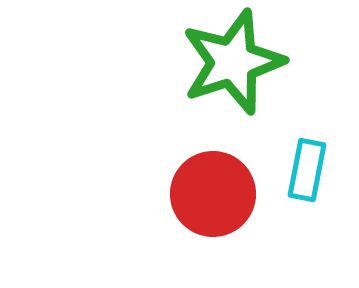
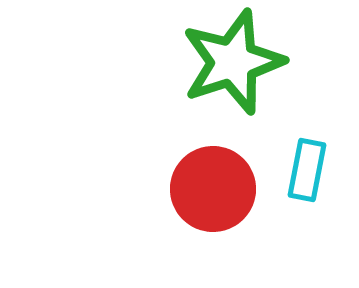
red circle: moved 5 px up
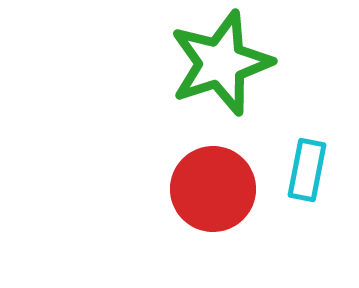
green star: moved 12 px left, 1 px down
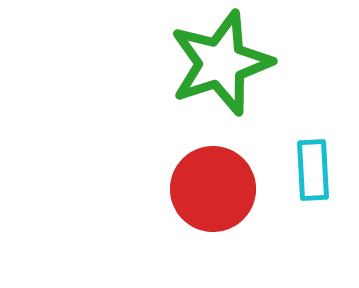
cyan rectangle: moved 6 px right; rotated 14 degrees counterclockwise
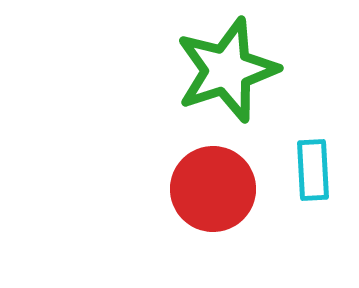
green star: moved 6 px right, 7 px down
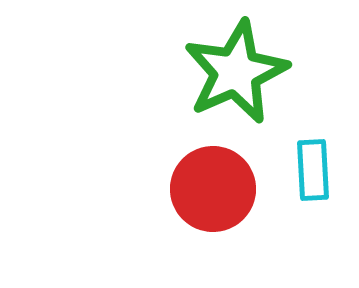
green star: moved 9 px right, 2 px down; rotated 6 degrees counterclockwise
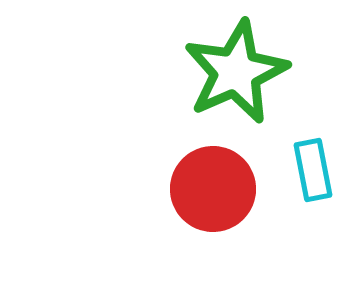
cyan rectangle: rotated 8 degrees counterclockwise
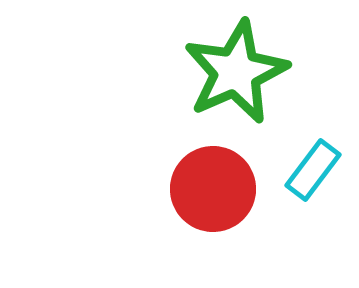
cyan rectangle: rotated 48 degrees clockwise
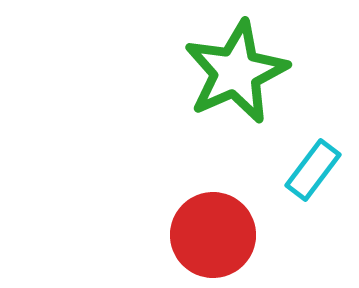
red circle: moved 46 px down
